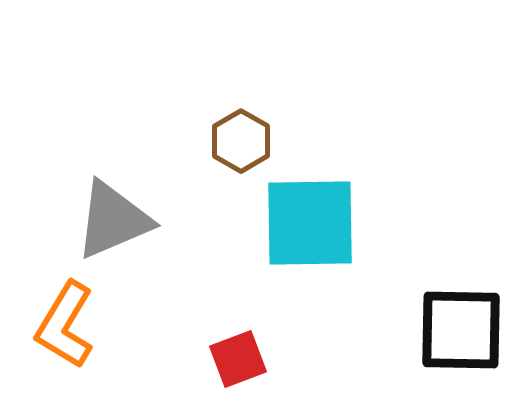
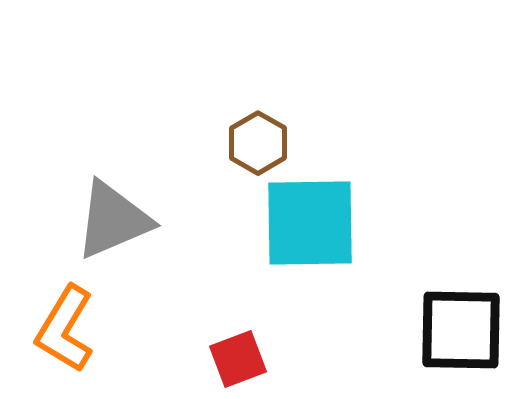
brown hexagon: moved 17 px right, 2 px down
orange L-shape: moved 4 px down
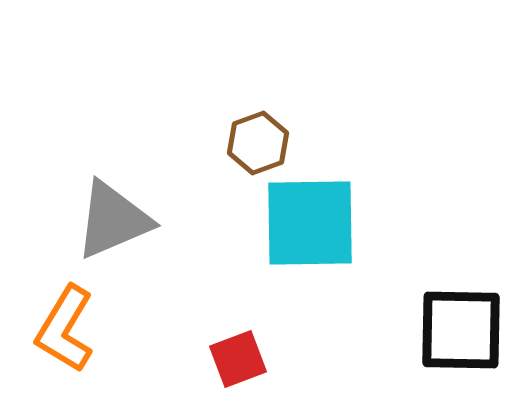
brown hexagon: rotated 10 degrees clockwise
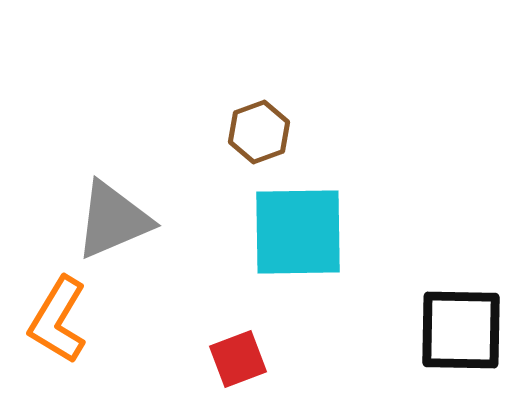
brown hexagon: moved 1 px right, 11 px up
cyan square: moved 12 px left, 9 px down
orange L-shape: moved 7 px left, 9 px up
